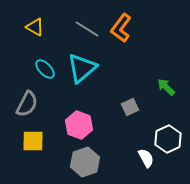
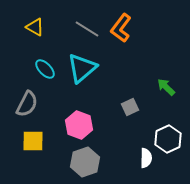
white semicircle: rotated 30 degrees clockwise
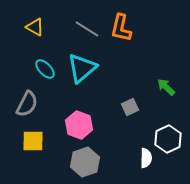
orange L-shape: rotated 24 degrees counterclockwise
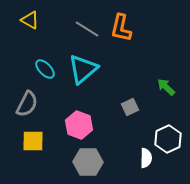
yellow triangle: moved 5 px left, 7 px up
cyan triangle: moved 1 px right, 1 px down
gray hexagon: moved 3 px right; rotated 20 degrees clockwise
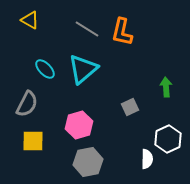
orange L-shape: moved 1 px right, 4 px down
green arrow: rotated 42 degrees clockwise
pink hexagon: rotated 24 degrees clockwise
white semicircle: moved 1 px right, 1 px down
gray hexagon: rotated 12 degrees counterclockwise
